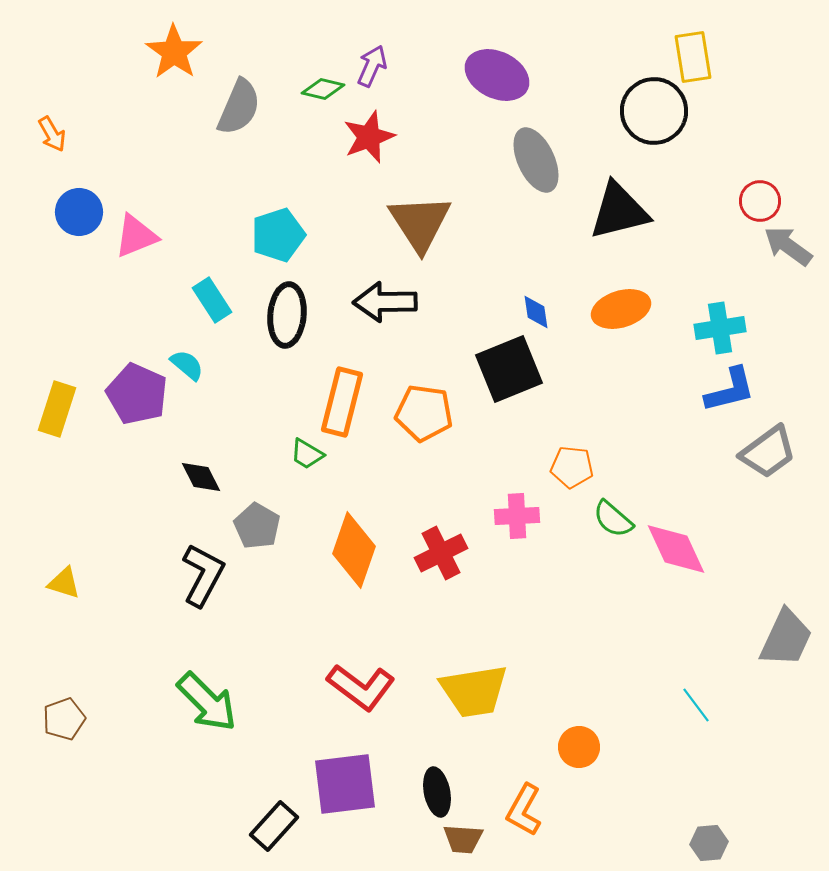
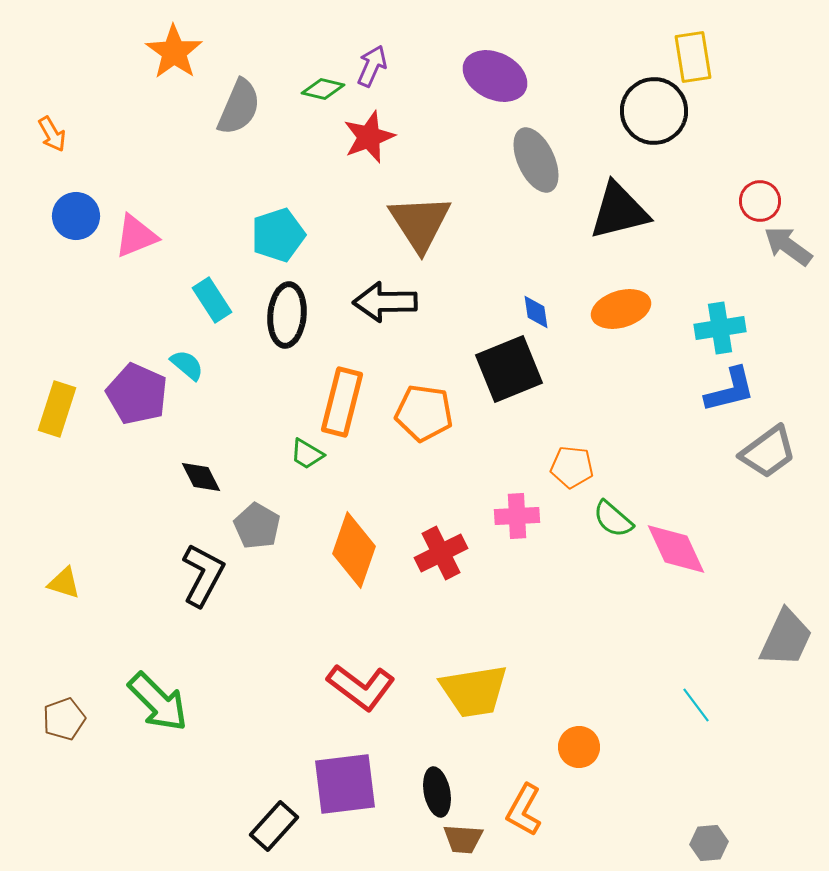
purple ellipse at (497, 75): moved 2 px left, 1 px down
blue circle at (79, 212): moved 3 px left, 4 px down
green arrow at (207, 702): moved 49 px left
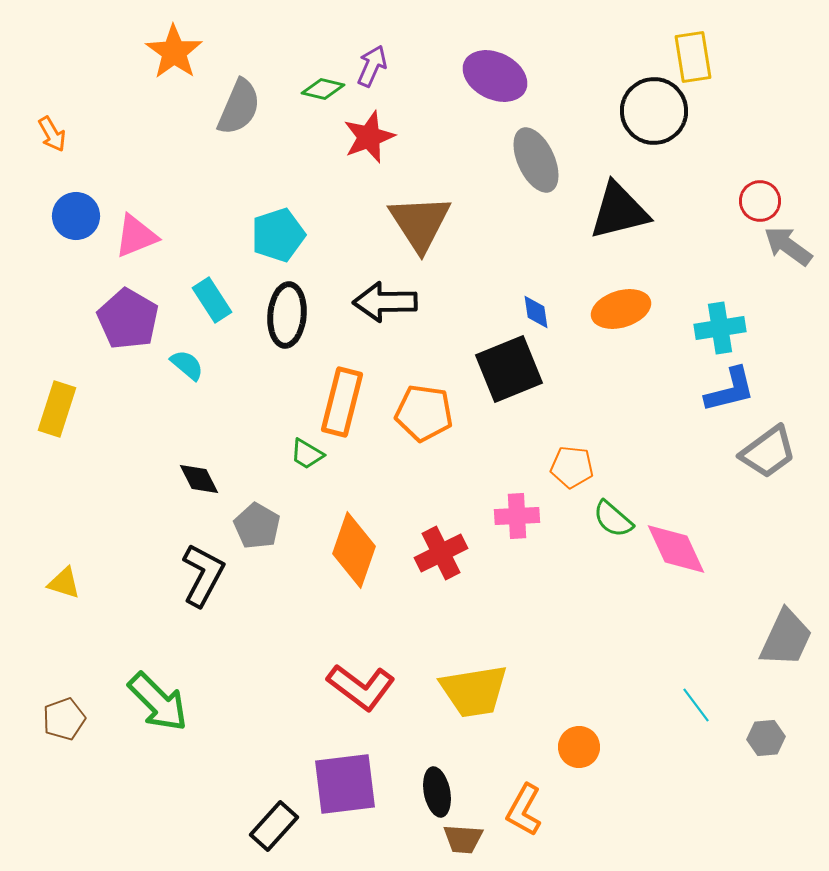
purple pentagon at (137, 394): moved 9 px left, 75 px up; rotated 6 degrees clockwise
black diamond at (201, 477): moved 2 px left, 2 px down
gray hexagon at (709, 843): moved 57 px right, 105 px up
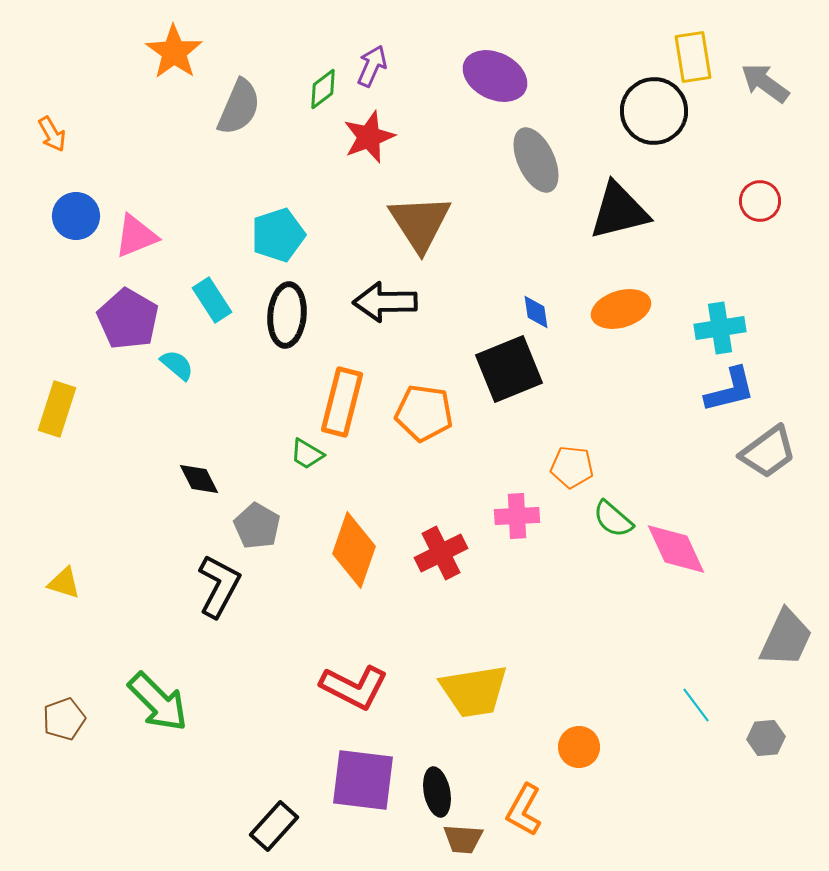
green diamond at (323, 89): rotated 51 degrees counterclockwise
gray arrow at (788, 246): moved 23 px left, 163 px up
cyan semicircle at (187, 365): moved 10 px left
black L-shape at (203, 575): moved 16 px right, 11 px down
red L-shape at (361, 687): moved 7 px left; rotated 10 degrees counterclockwise
purple square at (345, 784): moved 18 px right, 4 px up; rotated 14 degrees clockwise
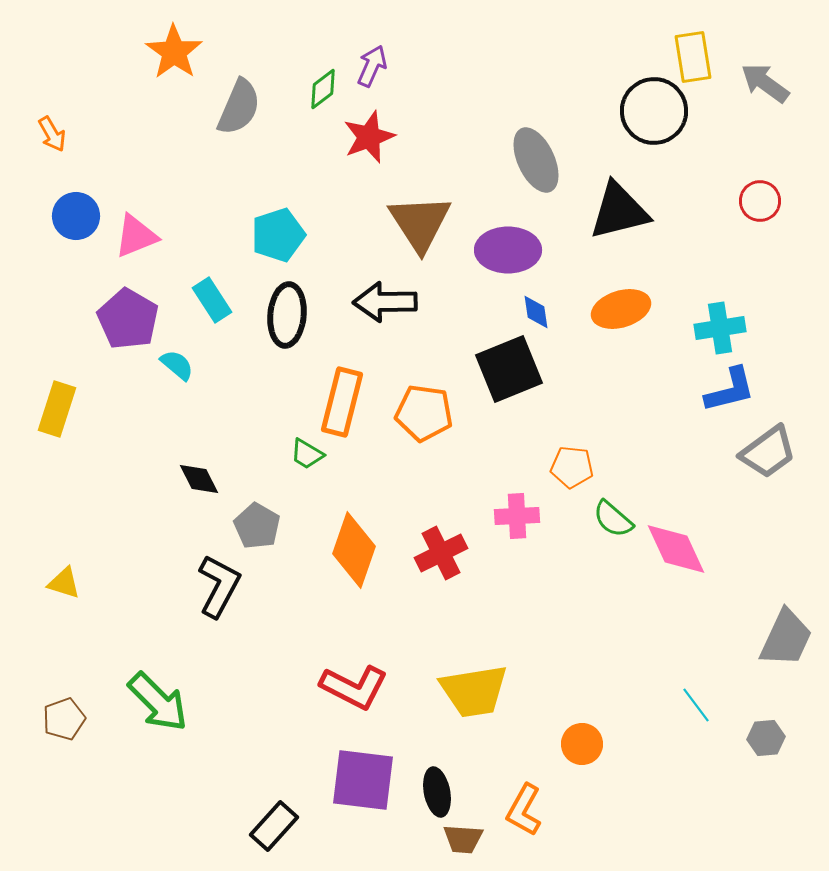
purple ellipse at (495, 76): moved 13 px right, 174 px down; rotated 26 degrees counterclockwise
orange circle at (579, 747): moved 3 px right, 3 px up
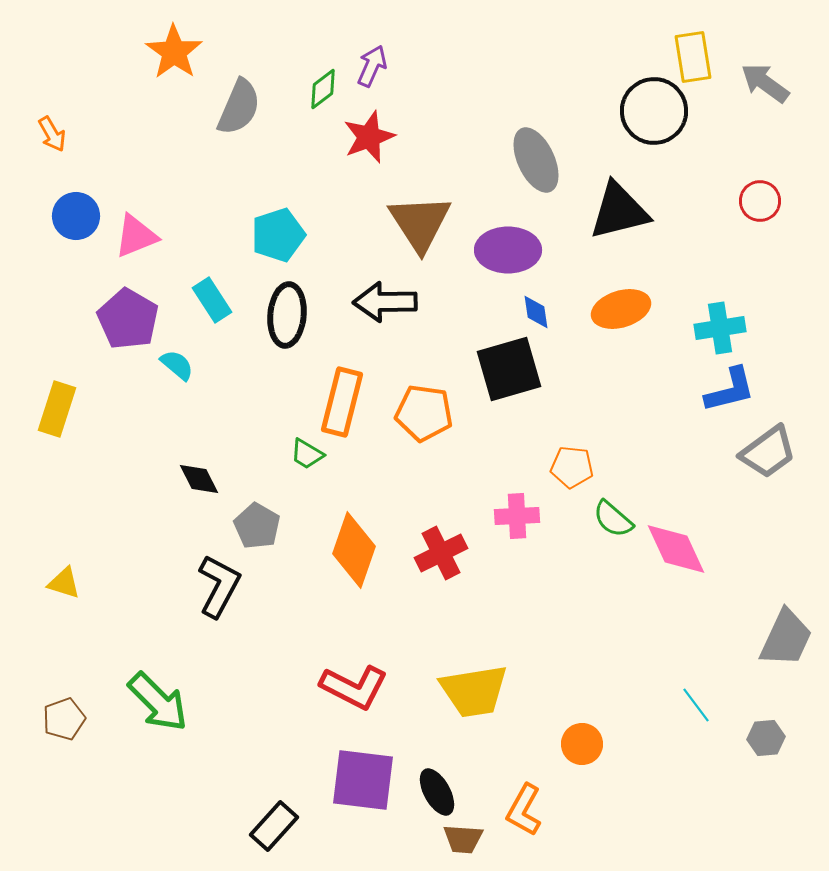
black square at (509, 369): rotated 6 degrees clockwise
black ellipse at (437, 792): rotated 18 degrees counterclockwise
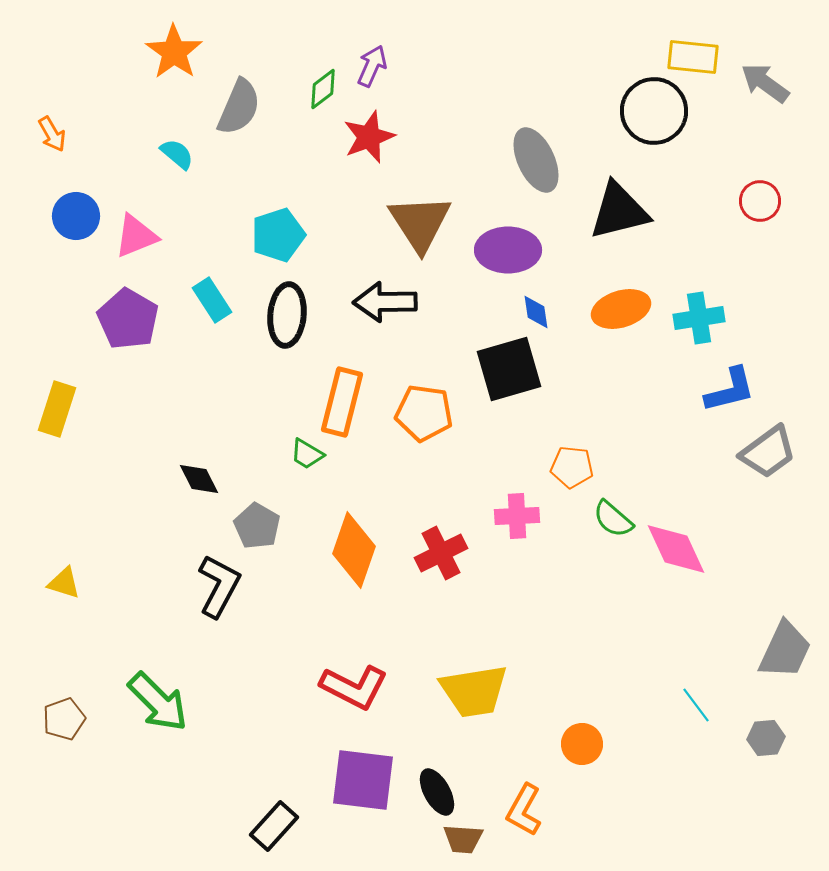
yellow rectangle at (693, 57): rotated 75 degrees counterclockwise
cyan cross at (720, 328): moved 21 px left, 10 px up
cyan semicircle at (177, 365): moved 211 px up
gray trapezoid at (786, 638): moved 1 px left, 12 px down
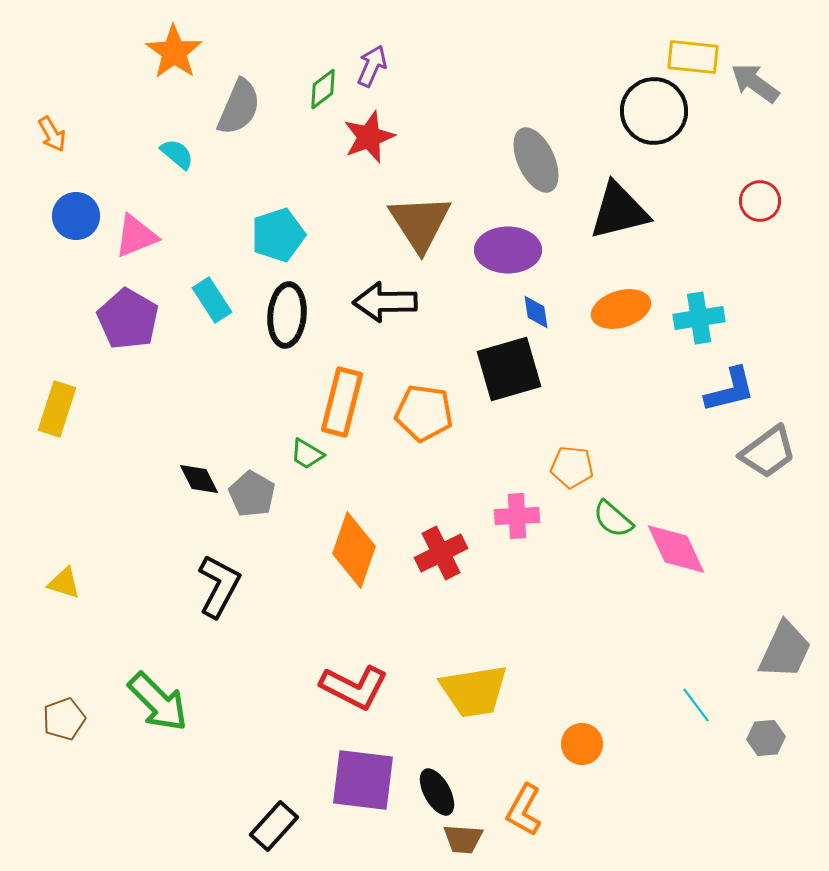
gray arrow at (765, 83): moved 10 px left
gray pentagon at (257, 526): moved 5 px left, 32 px up
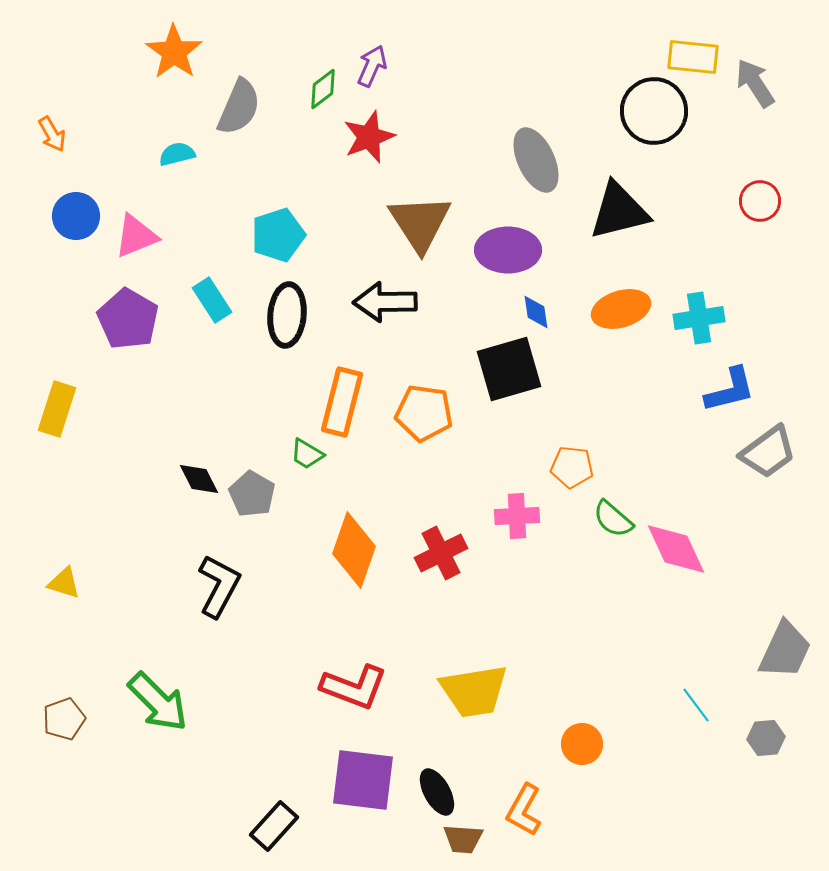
gray arrow at (755, 83): rotated 21 degrees clockwise
cyan semicircle at (177, 154): rotated 54 degrees counterclockwise
red L-shape at (354, 687): rotated 6 degrees counterclockwise
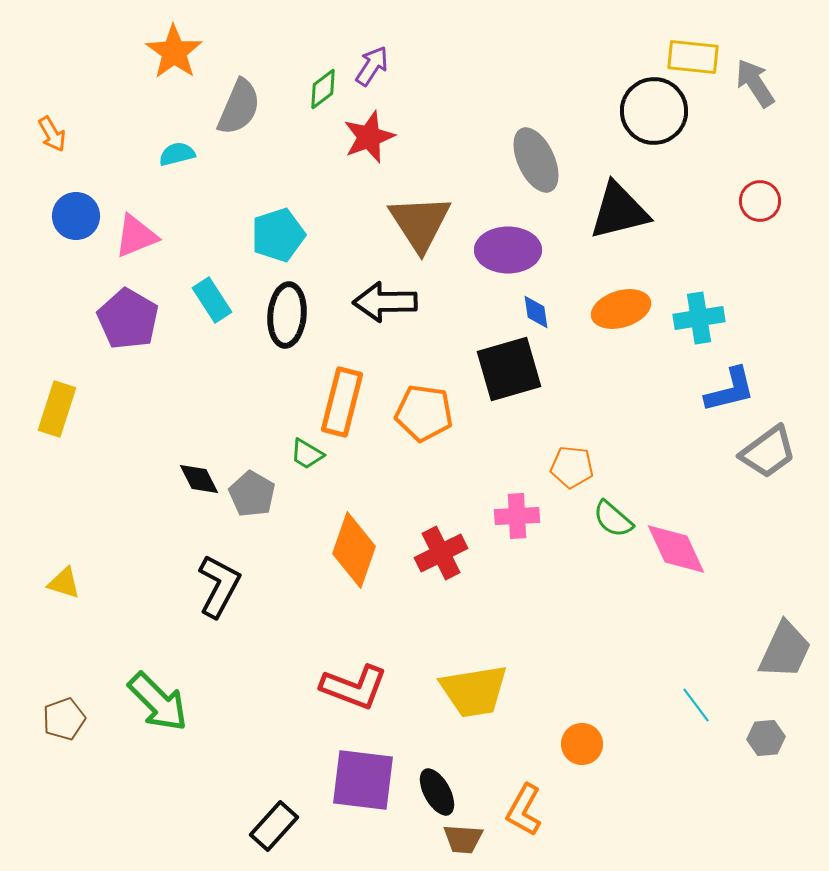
purple arrow at (372, 66): rotated 9 degrees clockwise
